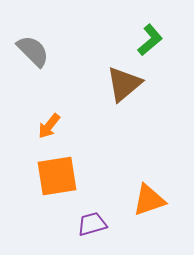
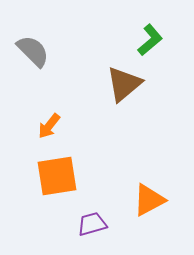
orange triangle: rotated 9 degrees counterclockwise
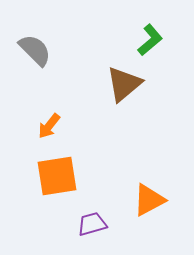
gray semicircle: moved 2 px right, 1 px up
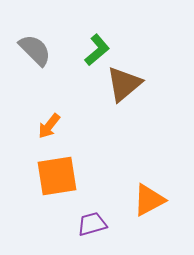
green L-shape: moved 53 px left, 10 px down
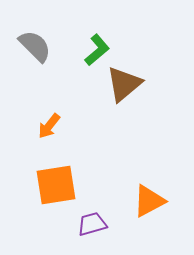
gray semicircle: moved 4 px up
orange square: moved 1 px left, 9 px down
orange triangle: moved 1 px down
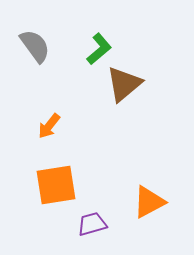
gray semicircle: rotated 9 degrees clockwise
green L-shape: moved 2 px right, 1 px up
orange triangle: moved 1 px down
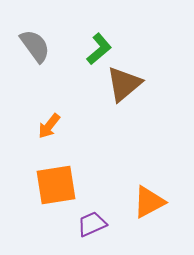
purple trapezoid: rotated 8 degrees counterclockwise
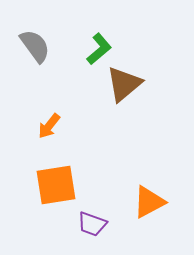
purple trapezoid: rotated 136 degrees counterclockwise
